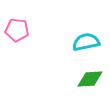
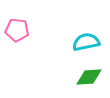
green diamond: moved 1 px left, 2 px up
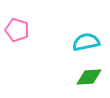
pink pentagon: rotated 10 degrees clockwise
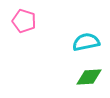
pink pentagon: moved 7 px right, 9 px up
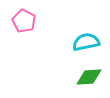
pink pentagon: rotated 10 degrees clockwise
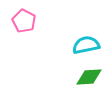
cyan semicircle: moved 3 px down
